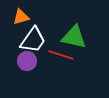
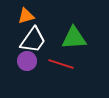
orange triangle: moved 5 px right, 1 px up
green triangle: moved 1 px down; rotated 16 degrees counterclockwise
red line: moved 9 px down
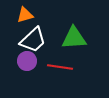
orange triangle: moved 1 px left, 1 px up
white trapezoid: rotated 12 degrees clockwise
red line: moved 1 px left, 3 px down; rotated 10 degrees counterclockwise
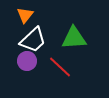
orange triangle: rotated 36 degrees counterclockwise
red line: rotated 35 degrees clockwise
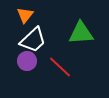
green triangle: moved 7 px right, 5 px up
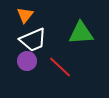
white trapezoid: rotated 20 degrees clockwise
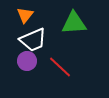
green triangle: moved 7 px left, 10 px up
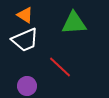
orange triangle: rotated 36 degrees counterclockwise
white trapezoid: moved 8 px left
purple circle: moved 25 px down
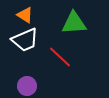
red line: moved 10 px up
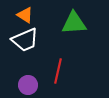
red line: moved 2 px left, 14 px down; rotated 60 degrees clockwise
purple circle: moved 1 px right, 1 px up
